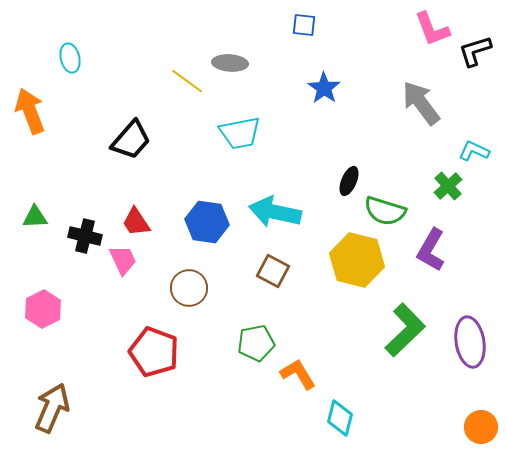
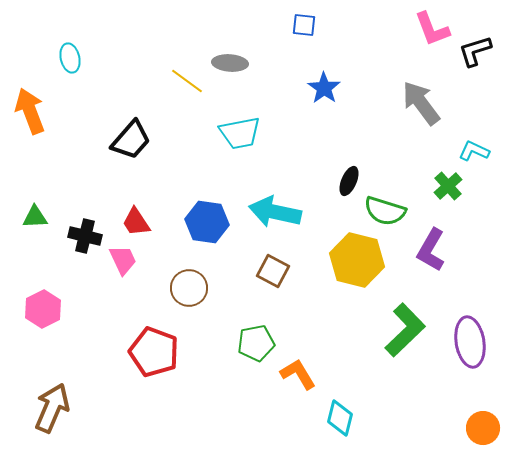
orange circle: moved 2 px right, 1 px down
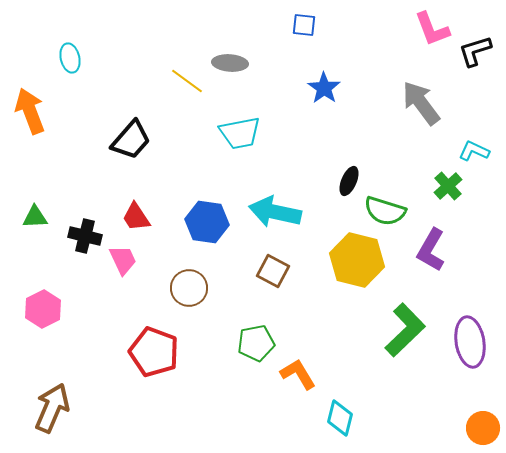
red trapezoid: moved 5 px up
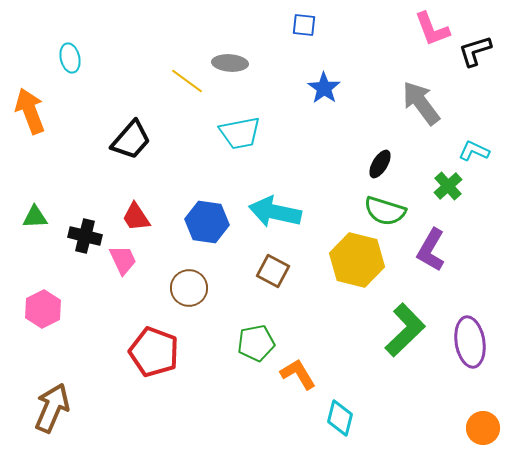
black ellipse: moved 31 px right, 17 px up; rotated 8 degrees clockwise
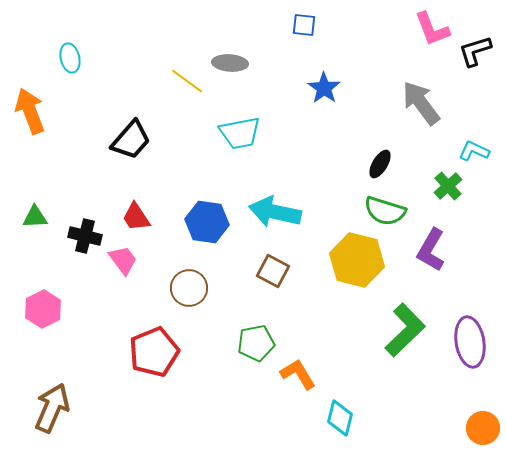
pink trapezoid: rotated 12 degrees counterclockwise
red pentagon: rotated 30 degrees clockwise
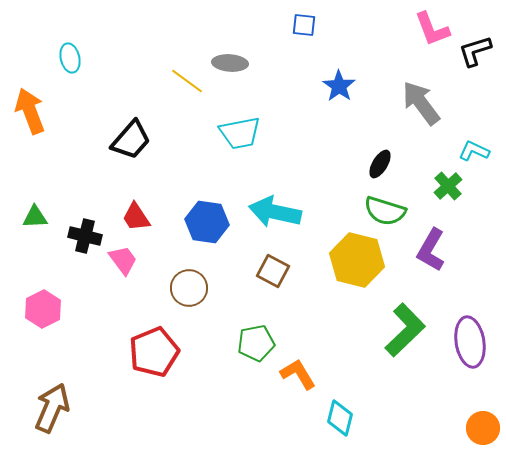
blue star: moved 15 px right, 2 px up
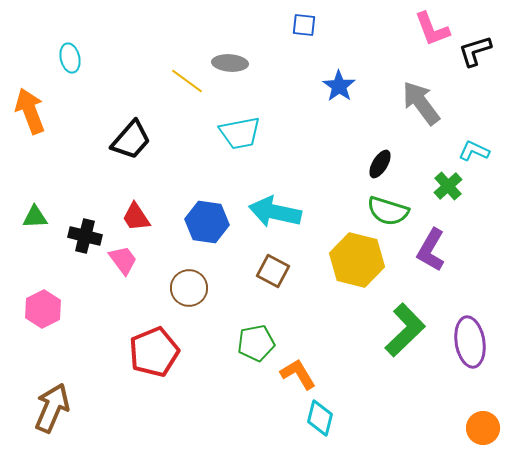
green semicircle: moved 3 px right
cyan diamond: moved 20 px left
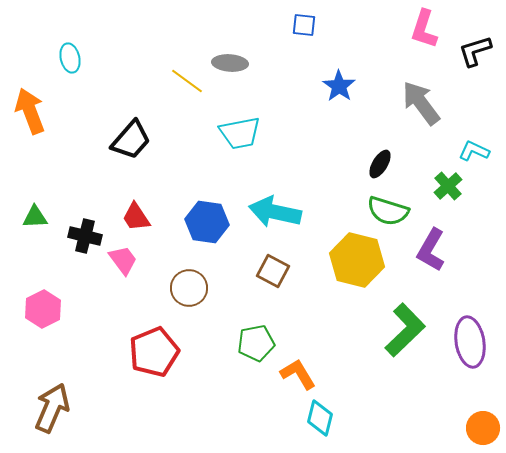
pink L-shape: moved 8 px left; rotated 39 degrees clockwise
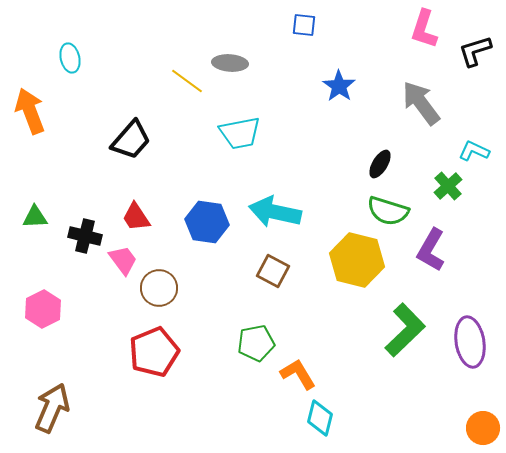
brown circle: moved 30 px left
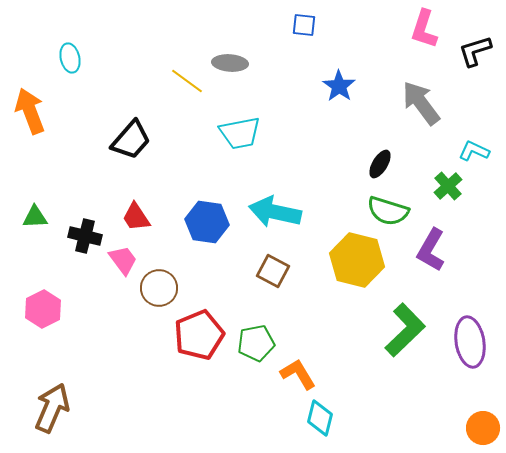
red pentagon: moved 45 px right, 17 px up
